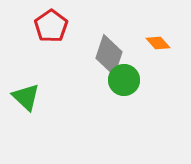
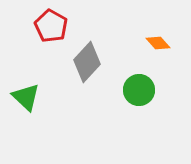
red pentagon: rotated 8 degrees counterclockwise
gray diamond: moved 22 px left, 7 px down; rotated 24 degrees clockwise
green circle: moved 15 px right, 10 px down
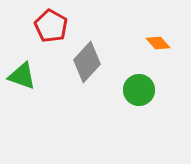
green triangle: moved 4 px left, 21 px up; rotated 24 degrees counterclockwise
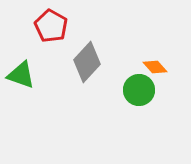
orange diamond: moved 3 px left, 24 px down
green triangle: moved 1 px left, 1 px up
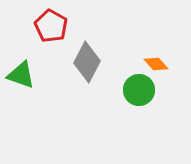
gray diamond: rotated 15 degrees counterclockwise
orange diamond: moved 1 px right, 3 px up
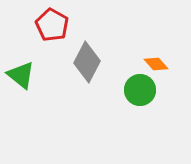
red pentagon: moved 1 px right, 1 px up
green triangle: rotated 20 degrees clockwise
green circle: moved 1 px right
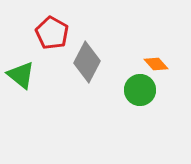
red pentagon: moved 8 px down
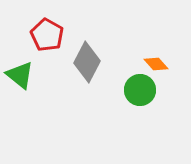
red pentagon: moved 5 px left, 2 px down
green triangle: moved 1 px left
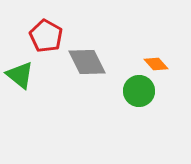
red pentagon: moved 1 px left, 1 px down
gray diamond: rotated 54 degrees counterclockwise
green circle: moved 1 px left, 1 px down
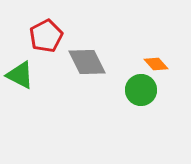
red pentagon: rotated 16 degrees clockwise
green triangle: rotated 12 degrees counterclockwise
green circle: moved 2 px right, 1 px up
